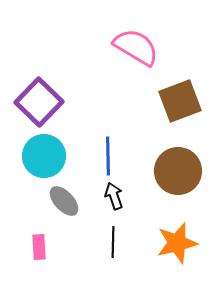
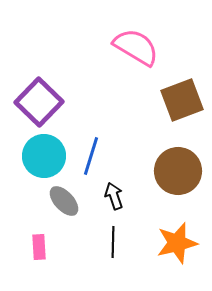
brown square: moved 2 px right, 1 px up
blue line: moved 17 px left; rotated 18 degrees clockwise
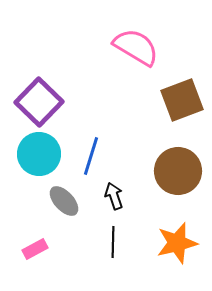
cyan circle: moved 5 px left, 2 px up
pink rectangle: moved 4 px left, 2 px down; rotated 65 degrees clockwise
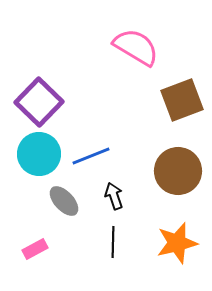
blue line: rotated 51 degrees clockwise
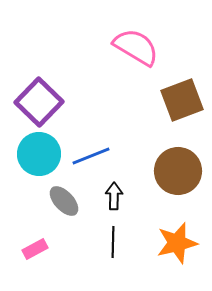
black arrow: rotated 20 degrees clockwise
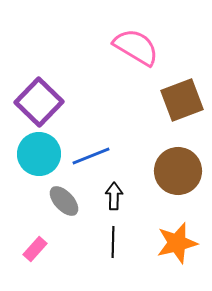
pink rectangle: rotated 20 degrees counterclockwise
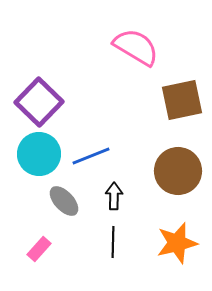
brown square: rotated 9 degrees clockwise
pink rectangle: moved 4 px right
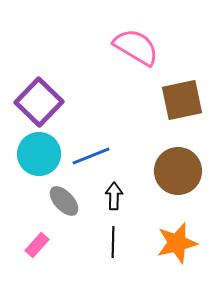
pink rectangle: moved 2 px left, 4 px up
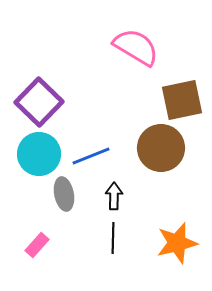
brown circle: moved 17 px left, 23 px up
gray ellipse: moved 7 px up; rotated 32 degrees clockwise
black line: moved 4 px up
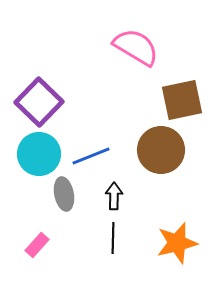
brown circle: moved 2 px down
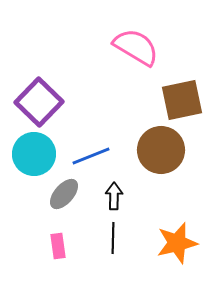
cyan circle: moved 5 px left
gray ellipse: rotated 52 degrees clockwise
pink rectangle: moved 21 px right, 1 px down; rotated 50 degrees counterclockwise
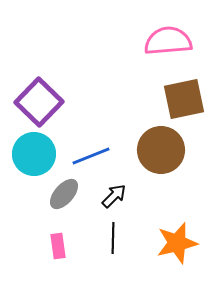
pink semicircle: moved 32 px right, 6 px up; rotated 36 degrees counterclockwise
brown square: moved 2 px right, 1 px up
black arrow: rotated 44 degrees clockwise
